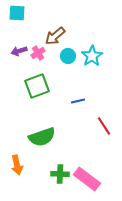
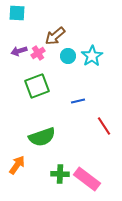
orange arrow: rotated 132 degrees counterclockwise
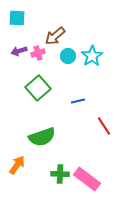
cyan square: moved 5 px down
pink cross: rotated 16 degrees clockwise
green square: moved 1 px right, 2 px down; rotated 20 degrees counterclockwise
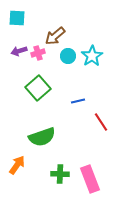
red line: moved 3 px left, 4 px up
pink rectangle: moved 3 px right; rotated 32 degrees clockwise
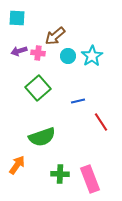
pink cross: rotated 24 degrees clockwise
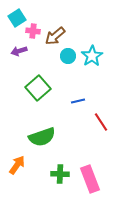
cyan square: rotated 36 degrees counterclockwise
pink cross: moved 5 px left, 22 px up
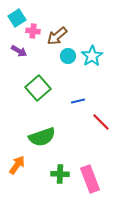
brown arrow: moved 2 px right
purple arrow: rotated 133 degrees counterclockwise
red line: rotated 12 degrees counterclockwise
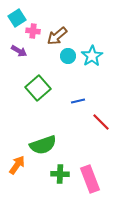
green semicircle: moved 1 px right, 8 px down
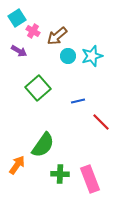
pink cross: rotated 24 degrees clockwise
cyan star: rotated 15 degrees clockwise
green semicircle: rotated 36 degrees counterclockwise
